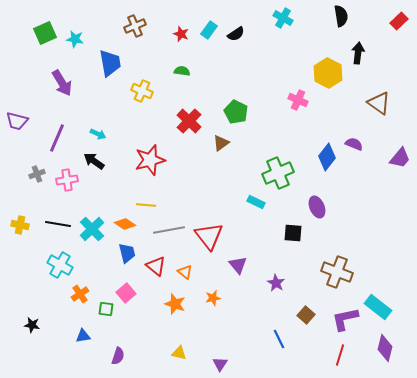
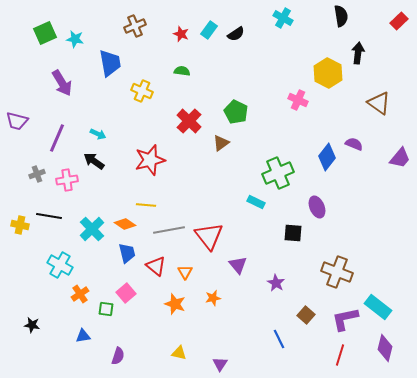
black line at (58, 224): moved 9 px left, 8 px up
orange triangle at (185, 272): rotated 21 degrees clockwise
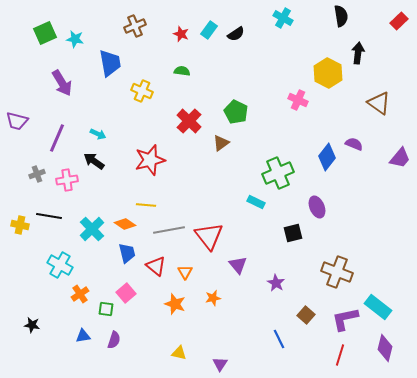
black square at (293, 233): rotated 18 degrees counterclockwise
purple semicircle at (118, 356): moved 4 px left, 16 px up
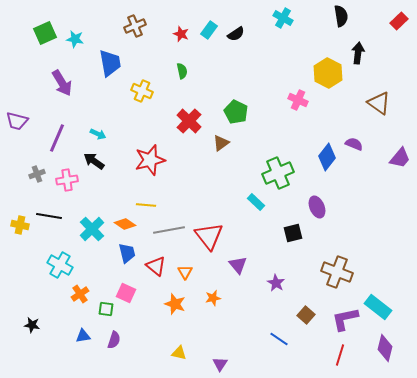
green semicircle at (182, 71): rotated 70 degrees clockwise
cyan rectangle at (256, 202): rotated 18 degrees clockwise
pink square at (126, 293): rotated 24 degrees counterclockwise
blue line at (279, 339): rotated 30 degrees counterclockwise
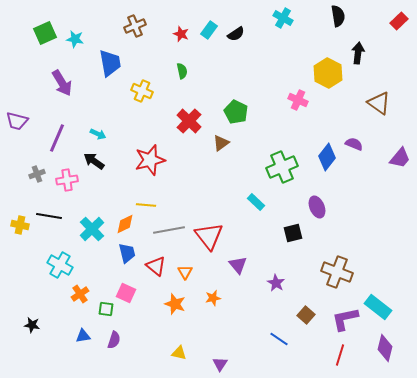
black semicircle at (341, 16): moved 3 px left
green cross at (278, 173): moved 4 px right, 6 px up
orange diamond at (125, 224): rotated 60 degrees counterclockwise
